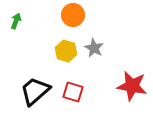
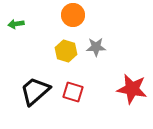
green arrow: moved 3 px down; rotated 119 degrees counterclockwise
gray star: moved 2 px right, 1 px up; rotated 30 degrees counterclockwise
red star: moved 3 px down
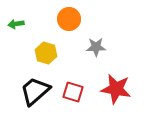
orange circle: moved 4 px left, 4 px down
yellow hexagon: moved 20 px left, 2 px down
red star: moved 16 px left
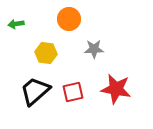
gray star: moved 2 px left, 2 px down
yellow hexagon: rotated 10 degrees counterclockwise
red square: rotated 30 degrees counterclockwise
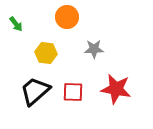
orange circle: moved 2 px left, 2 px up
green arrow: rotated 119 degrees counterclockwise
red square: rotated 15 degrees clockwise
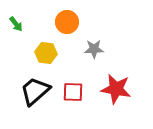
orange circle: moved 5 px down
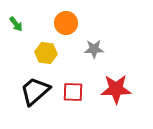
orange circle: moved 1 px left, 1 px down
red star: rotated 12 degrees counterclockwise
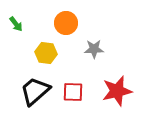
red star: moved 1 px right, 2 px down; rotated 12 degrees counterclockwise
